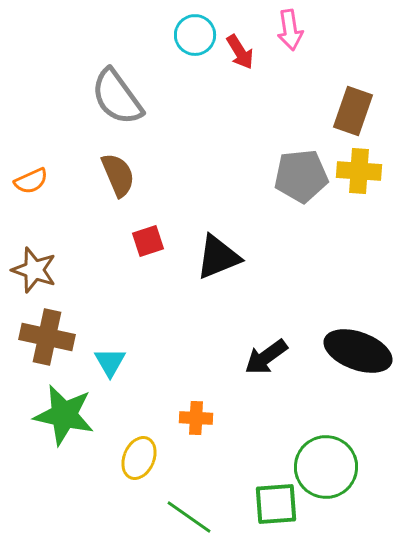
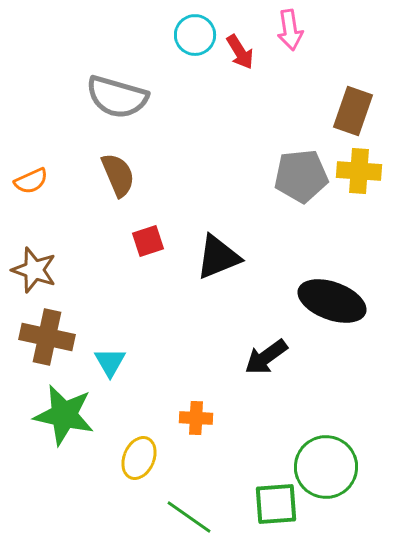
gray semicircle: rotated 38 degrees counterclockwise
black ellipse: moved 26 px left, 50 px up
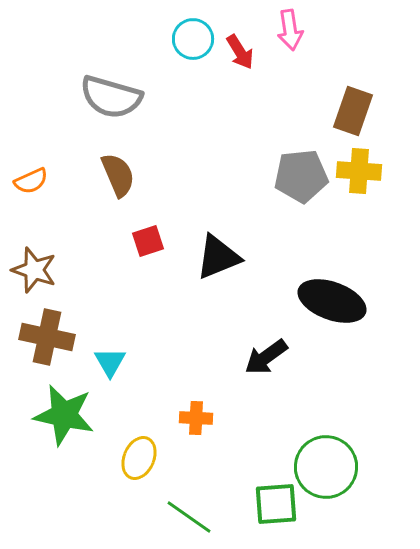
cyan circle: moved 2 px left, 4 px down
gray semicircle: moved 6 px left
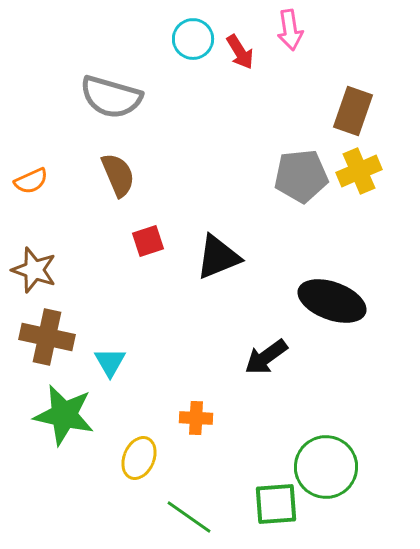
yellow cross: rotated 27 degrees counterclockwise
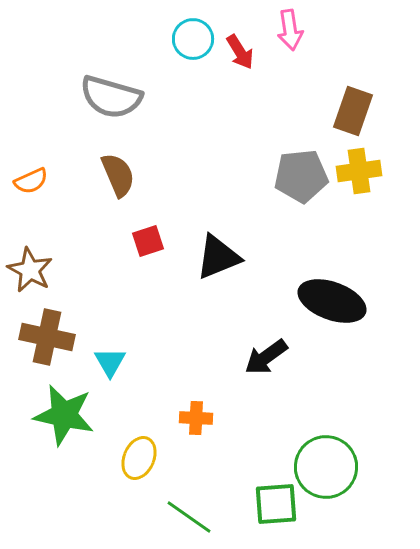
yellow cross: rotated 15 degrees clockwise
brown star: moved 4 px left; rotated 9 degrees clockwise
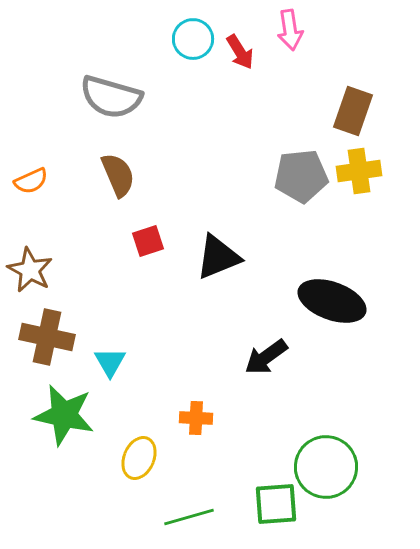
green line: rotated 51 degrees counterclockwise
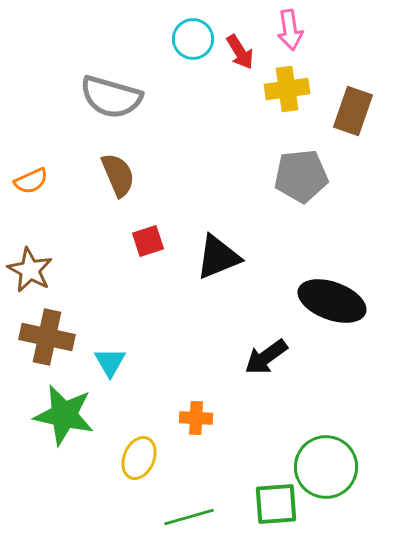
yellow cross: moved 72 px left, 82 px up
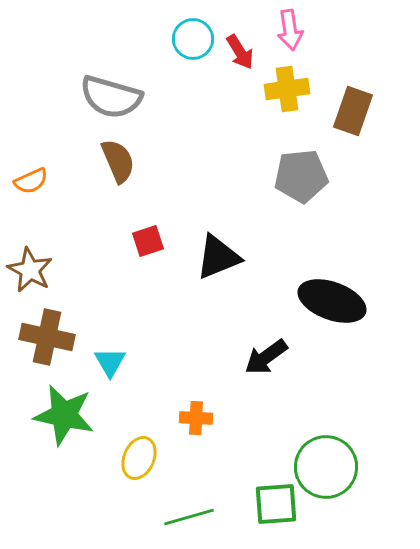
brown semicircle: moved 14 px up
